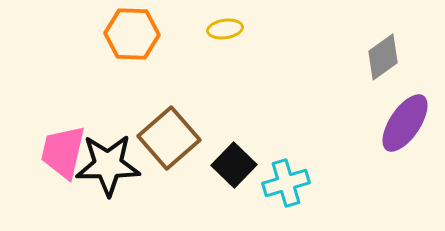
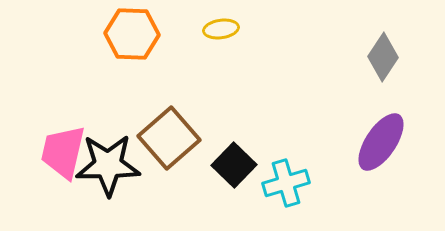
yellow ellipse: moved 4 px left
gray diamond: rotated 21 degrees counterclockwise
purple ellipse: moved 24 px left, 19 px down
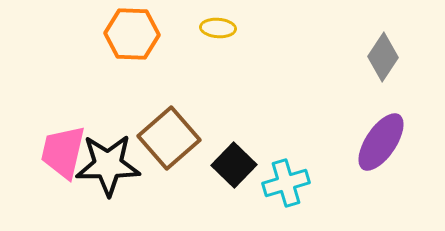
yellow ellipse: moved 3 px left, 1 px up; rotated 12 degrees clockwise
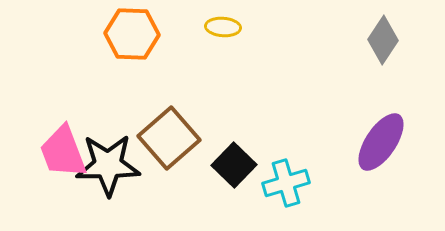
yellow ellipse: moved 5 px right, 1 px up
gray diamond: moved 17 px up
pink trapezoid: rotated 34 degrees counterclockwise
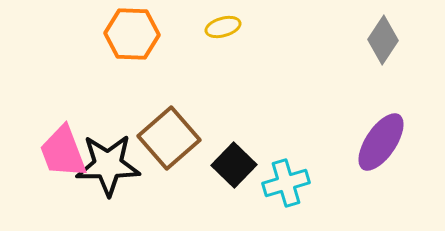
yellow ellipse: rotated 20 degrees counterclockwise
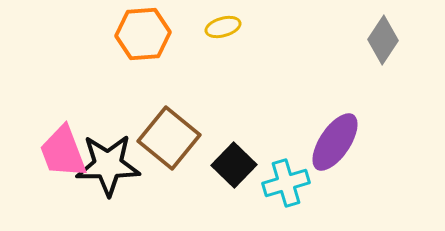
orange hexagon: moved 11 px right; rotated 6 degrees counterclockwise
brown square: rotated 10 degrees counterclockwise
purple ellipse: moved 46 px left
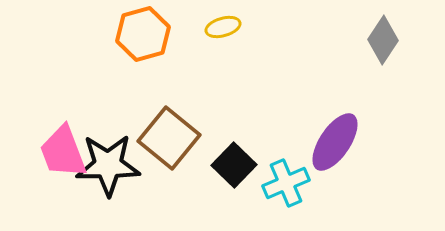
orange hexagon: rotated 12 degrees counterclockwise
cyan cross: rotated 6 degrees counterclockwise
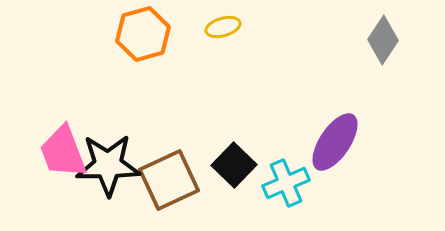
brown square: moved 42 px down; rotated 26 degrees clockwise
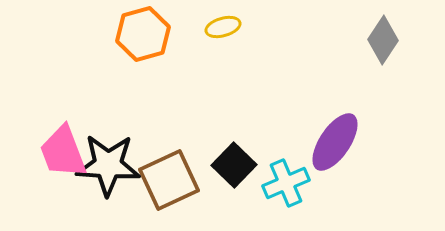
black star: rotated 4 degrees clockwise
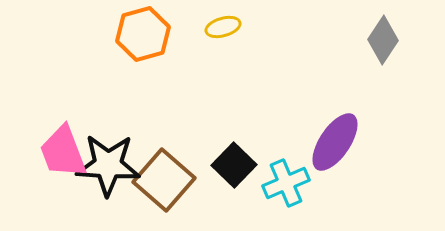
brown square: moved 5 px left; rotated 24 degrees counterclockwise
